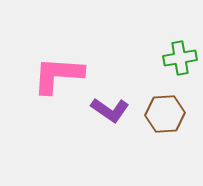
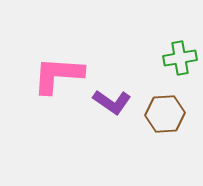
purple L-shape: moved 2 px right, 8 px up
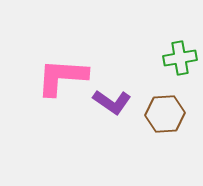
pink L-shape: moved 4 px right, 2 px down
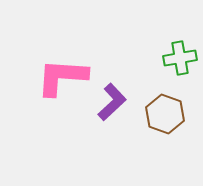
purple L-shape: rotated 78 degrees counterclockwise
brown hexagon: rotated 24 degrees clockwise
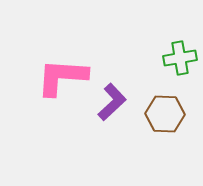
brown hexagon: rotated 18 degrees counterclockwise
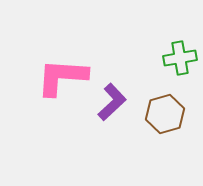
brown hexagon: rotated 18 degrees counterclockwise
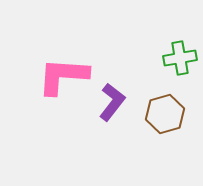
pink L-shape: moved 1 px right, 1 px up
purple L-shape: rotated 9 degrees counterclockwise
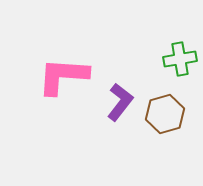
green cross: moved 1 px down
purple L-shape: moved 8 px right
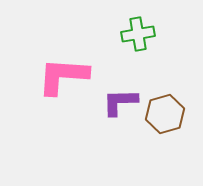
green cross: moved 42 px left, 25 px up
purple L-shape: rotated 129 degrees counterclockwise
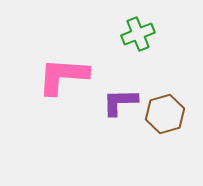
green cross: rotated 12 degrees counterclockwise
